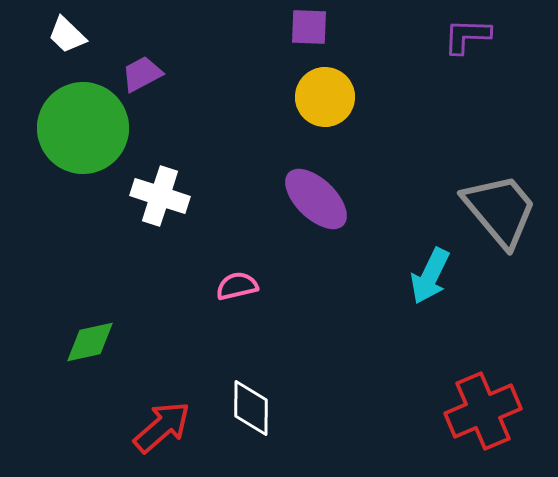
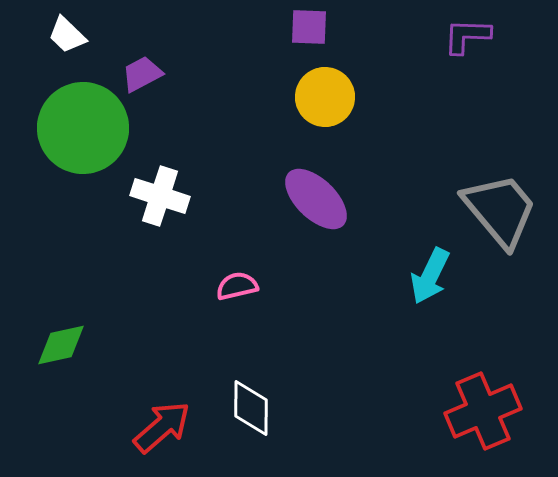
green diamond: moved 29 px left, 3 px down
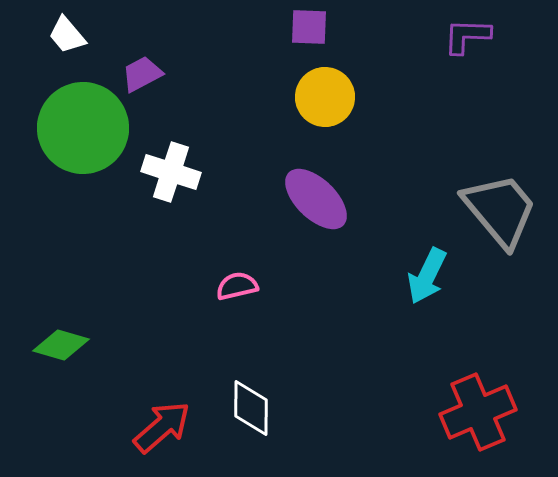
white trapezoid: rotated 6 degrees clockwise
white cross: moved 11 px right, 24 px up
cyan arrow: moved 3 px left
green diamond: rotated 28 degrees clockwise
red cross: moved 5 px left, 1 px down
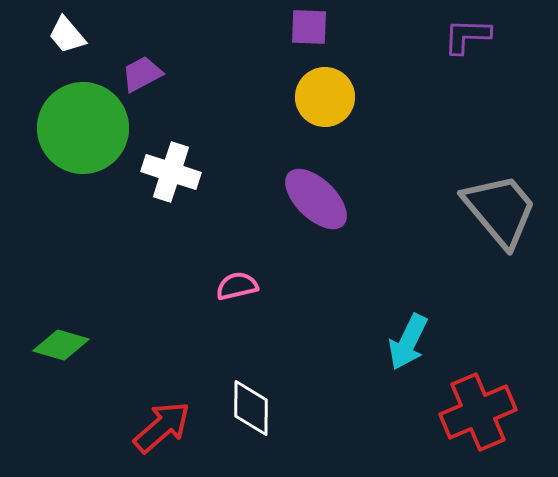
cyan arrow: moved 19 px left, 66 px down
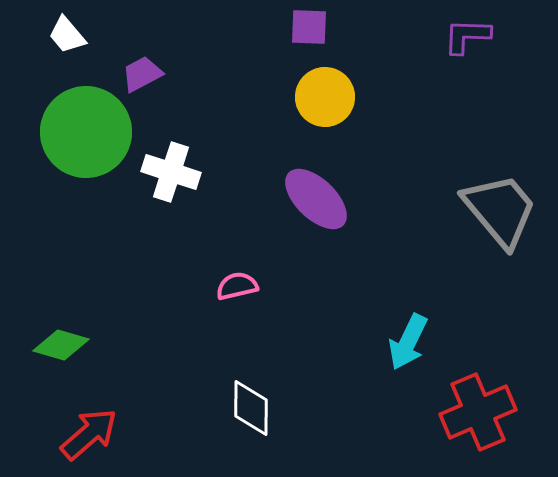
green circle: moved 3 px right, 4 px down
red arrow: moved 73 px left, 7 px down
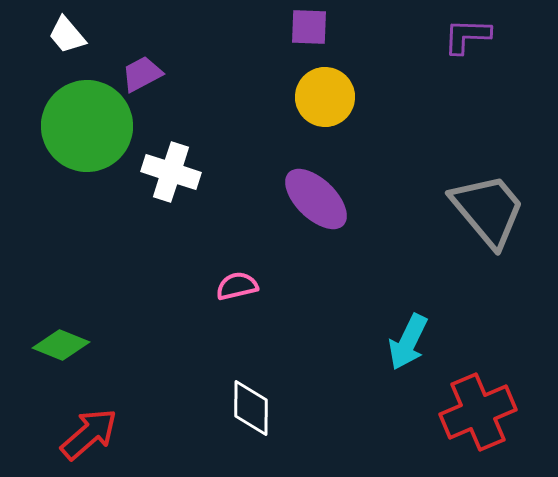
green circle: moved 1 px right, 6 px up
gray trapezoid: moved 12 px left
green diamond: rotated 6 degrees clockwise
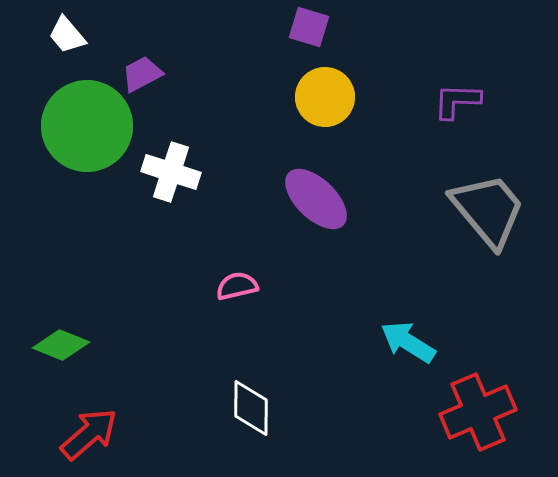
purple square: rotated 15 degrees clockwise
purple L-shape: moved 10 px left, 65 px down
cyan arrow: rotated 96 degrees clockwise
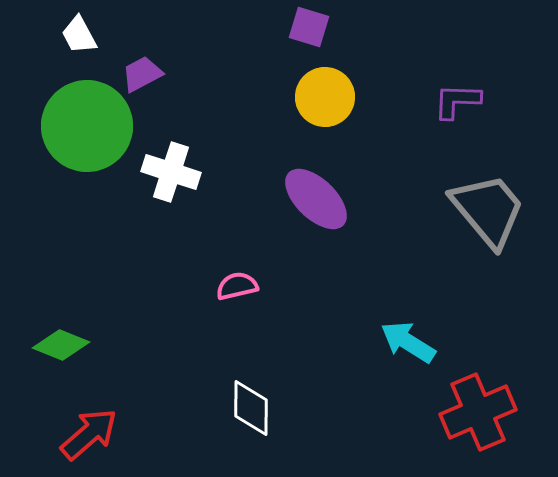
white trapezoid: moved 12 px right; rotated 12 degrees clockwise
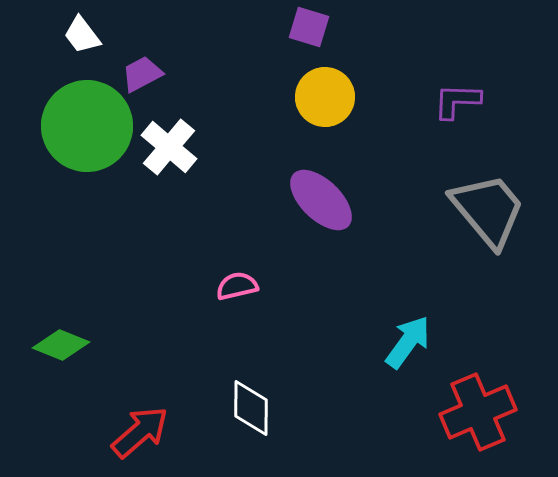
white trapezoid: moved 3 px right; rotated 9 degrees counterclockwise
white cross: moved 2 px left, 25 px up; rotated 22 degrees clockwise
purple ellipse: moved 5 px right, 1 px down
cyan arrow: rotated 94 degrees clockwise
red arrow: moved 51 px right, 2 px up
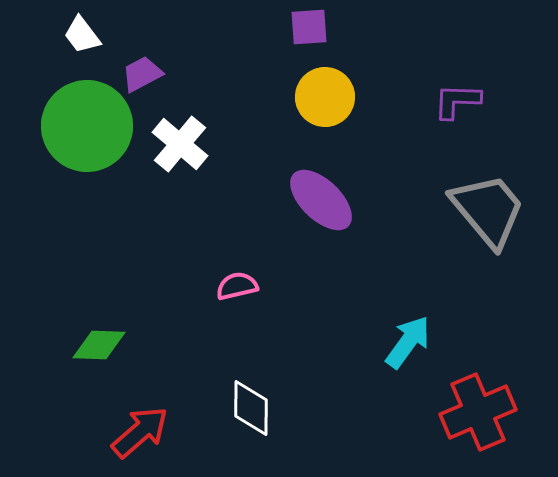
purple square: rotated 21 degrees counterclockwise
white cross: moved 11 px right, 3 px up
green diamond: moved 38 px right; rotated 20 degrees counterclockwise
